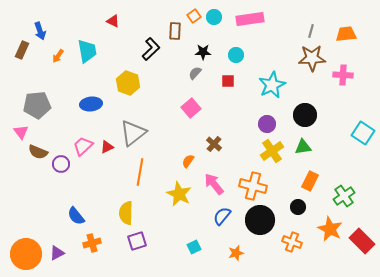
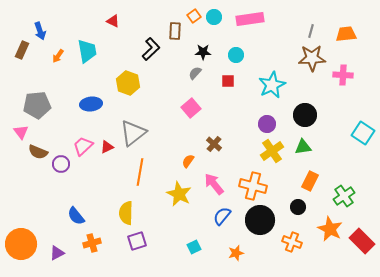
orange circle at (26, 254): moved 5 px left, 10 px up
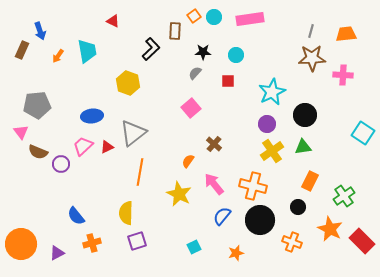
cyan star at (272, 85): moved 7 px down
blue ellipse at (91, 104): moved 1 px right, 12 px down
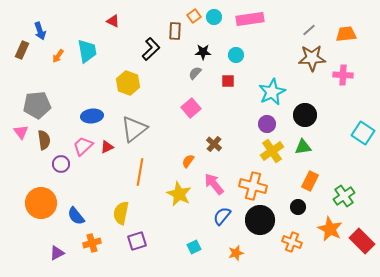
gray line at (311, 31): moved 2 px left, 1 px up; rotated 32 degrees clockwise
gray triangle at (133, 133): moved 1 px right, 4 px up
brown semicircle at (38, 152): moved 6 px right, 12 px up; rotated 120 degrees counterclockwise
yellow semicircle at (126, 213): moved 5 px left; rotated 10 degrees clockwise
orange circle at (21, 244): moved 20 px right, 41 px up
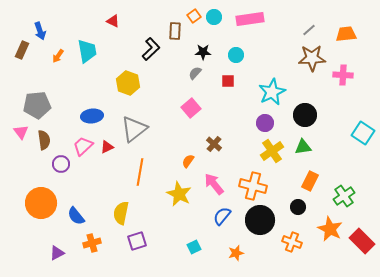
purple circle at (267, 124): moved 2 px left, 1 px up
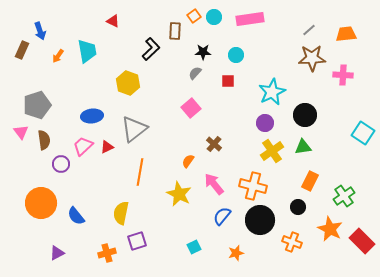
gray pentagon at (37, 105): rotated 12 degrees counterclockwise
orange cross at (92, 243): moved 15 px right, 10 px down
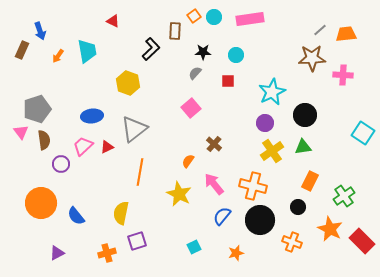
gray line at (309, 30): moved 11 px right
gray pentagon at (37, 105): moved 4 px down
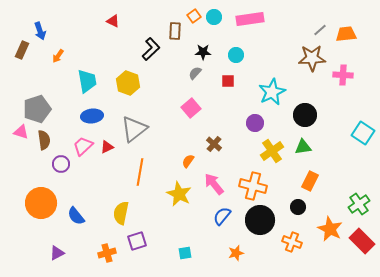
cyan trapezoid at (87, 51): moved 30 px down
purple circle at (265, 123): moved 10 px left
pink triangle at (21, 132): rotated 35 degrees counterclockwise
green cross at (344, 196): moved 15 px right, 8 px down
cyan square at (194, 247): moved 9 px left, 6 px down; rotated 16 degrees clockwise
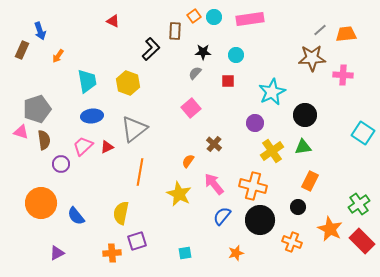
orange cross at (107, 253): moved 5 px right; rotated 12 degrees clockwise
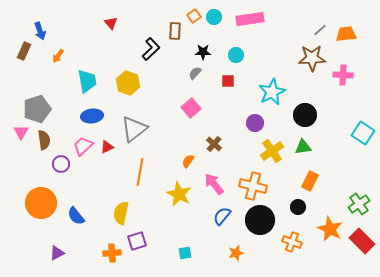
red triangle at (113, 21): moved 2 px left, 2 px down; rotated 24 degrees clockwise
brown rectangle at (22, 50): moved 2 px right, 1 px down
pink triangle at (21, 132): rotated 42 degrees clockwise
